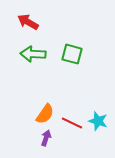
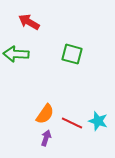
red arrow: moved 1 px right
green arrow: moved 17 px left
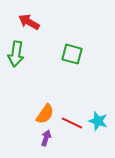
green arrow: rotated 85 degrees counterclockwise
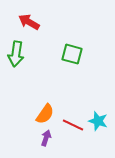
red line: moved 1 px right, 2 px down
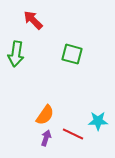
red arrow: moved 4 px right, 2 px up; rotated 15 degrees clockwise
orange semicircle: moved 1 px down
cyan star: rotated 18 degrees counterclockwise
red line: moved 9 px down
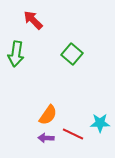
green square: rotated 25 degrees clockwise
orange semicircle: moved 3 px right
cyan star: moved 2 px right, 2 px down
purple arrow: rotated 105 degrees counterclockwise
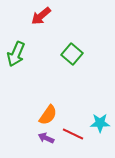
red arrow: moved 8 px right, 4 px up; rotated 85 degrees counterclockwise
green arrow: rotated 15 degrees clockwise
purple arrow: rotated 21 degrees clockwise
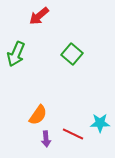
red arrow: moved 2 px left
orange semicircle: moved 10 px left
purple arrow: moved 1 px down; rotated 119 degrees counterclockwise
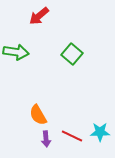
green arrow: moved 2 px up; rotated 105 degrees counterclockwise
orange semicircle: rotated 115 degrees clockwise
cyan star: moved 9 px down
red line: moved 1 px left, 2 px down
